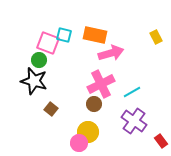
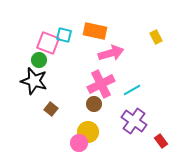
orange rectangle: moved 4 px up
cyan line: moved 2 px up
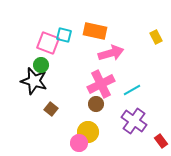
green circle: moved 2 px right, 5 px down
brown circle: moved 2 px right
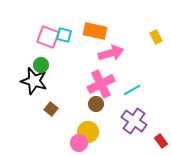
pink square: moved 6 px up
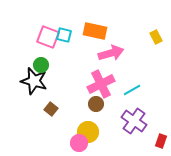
red rectangle: rotated 56 degrees clockwise
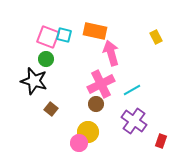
pink arrow: rotated 90 degrees counterclockwise
green circle: moved 5 px right, 6 px up
